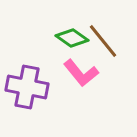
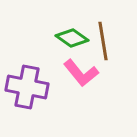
brown line: rotated 30 degrees clockwise
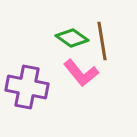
brown line: moved 1 px left
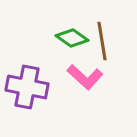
pink L-shape: moved 4 px right, 4 px down; rotated 9 degrees counterclockwise
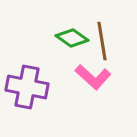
pink L-shape: moved 8 px right
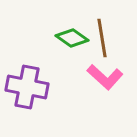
brown line: moved 3 px up
pink L-shape: moved 12 px right
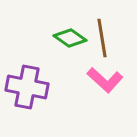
green diamond: moved 2 px left
pink L-shape: moved 3 px down
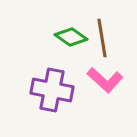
green diamond: moved 1 px right, 1 px up
purple cross: moved 25 px right, 3 px down
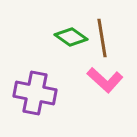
purple cross: moved 17 px left, 3 px down
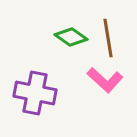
brown line: moved 6 px right
